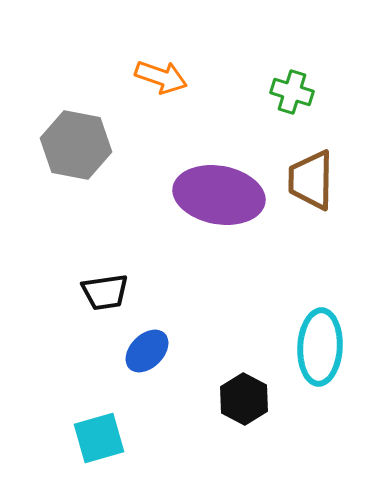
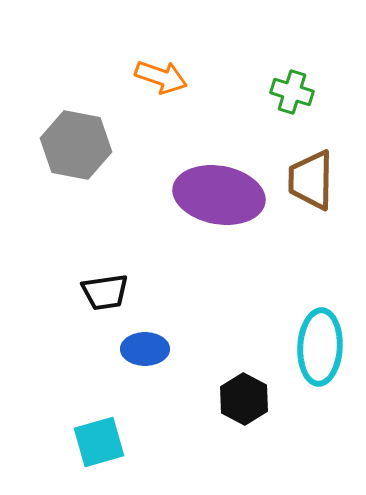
blue ellipse: moved 2 px left, 2 px up; rotated 45 degrees clockwise
cyan square: moved 4 px down
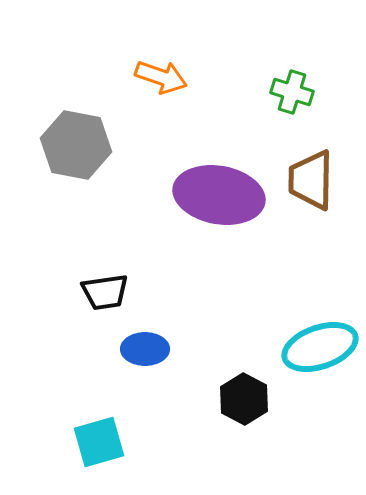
cyan ellipse: rotated 68 degrees clockwise
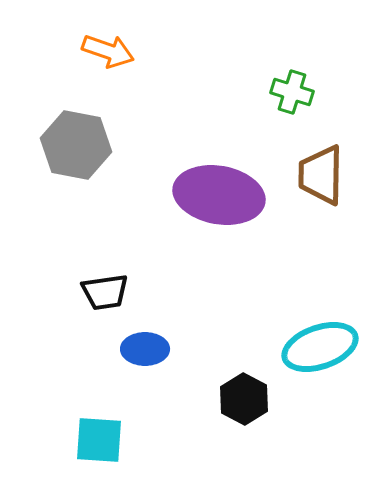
orange arrow: moved 53 px left, 26 px up
brown trapezoid: moved 10 px right, 5 px up
cyan square: moved 2 px up; rotated 20 degrees clockwise
